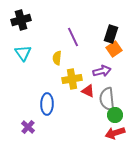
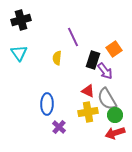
black rectangle: moved 18 px left, 26 px down
cyan triangle: moved 4 px left
purple arrow: moved 3 px right; rotated 66 degrees clockwise
yellow cross: moved 16 px right, 33 px down
gray semicircle: rotated 25 degrees counterclockwise
purple cross: moved 31 px right
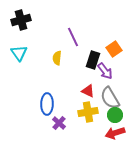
gray semicircle: moved 3 px right, 1 px up
purple cross: moved 4 px up
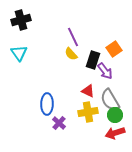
yellow semicircle: moved 14 px right, 4 px up; rotated 48 degrees counterclockwise
gray semicircle: moved 2 px down
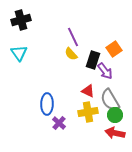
red arrow: rotated 30 degrees clockwise
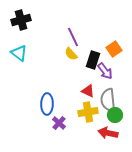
cyan triangle: rotated 18 degrees counterclockwise
gray semicircle: moved 2 px left; rotated 25 degrees clockwise
red arrow: moved 7 px left
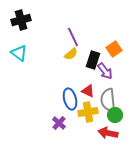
yellow semicircle: rotated 88 degrees counterclockwise
blue ellipse: moved 23 px right, 5 px up; rotated 15 degrees counterclockwise
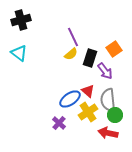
black rectangle: moved 3 px left, 2 px up
red triangle: rotated 16 degrees clockwise
blue ellipse: rotated 70 degrees clockwise
yellow cross: rotated 24 degrees counterclockwise
